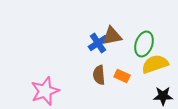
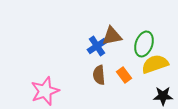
blue cross: moved 1 px left, 3 px down
orange rectangle: moved 2 px right, 1 px up; rotated 28 degrees clockwise
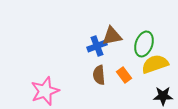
blue cross: rotated 12 degrees clockwise
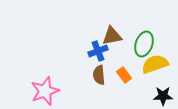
blue cross: moved 1 px right, 5 px down
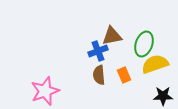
orange rectangle: rotated 14 degrees clockwise
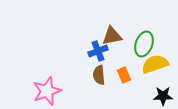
pink star: moved 2 px right
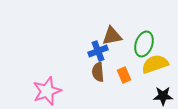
brown semicircle: moved 1 px left, 3 px up
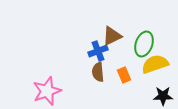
brown triangle: rotated 15 degrees counterclockwise
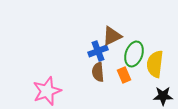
green ellipse: moved 10 px left, 10 px down
yellow semicircle: rotated 64 degrees counterclockwise
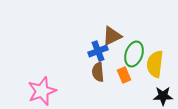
pink star: moved 5 px left
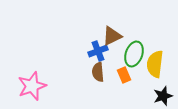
pink star: moved 10 px left, 5 px up
black star: rotated 18 degrees counterclockwise
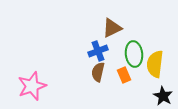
brown triangle: moved 8 px up
green ellipse: rotated 25 degrees counterclockwise
brown semicircle: rotated 18 degrees clockwise
black star: rotated 24 degrees counterclockwise
